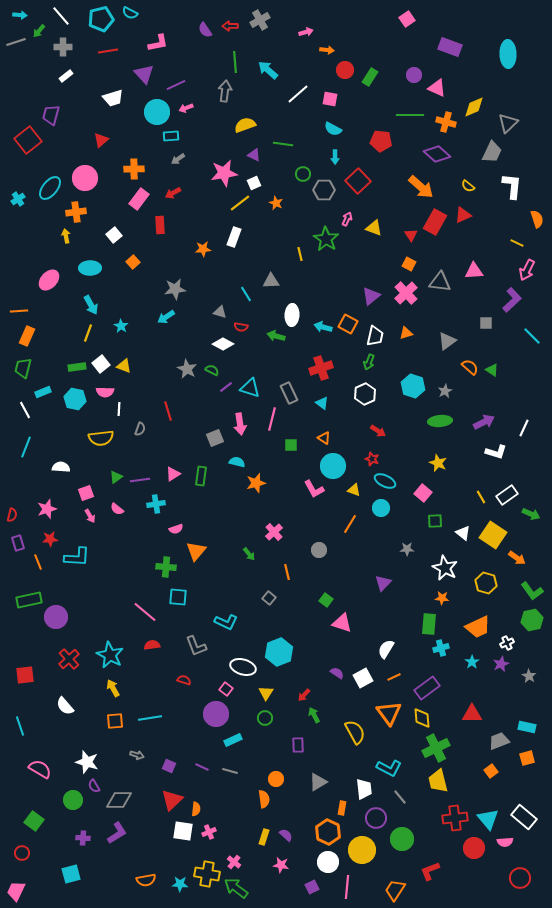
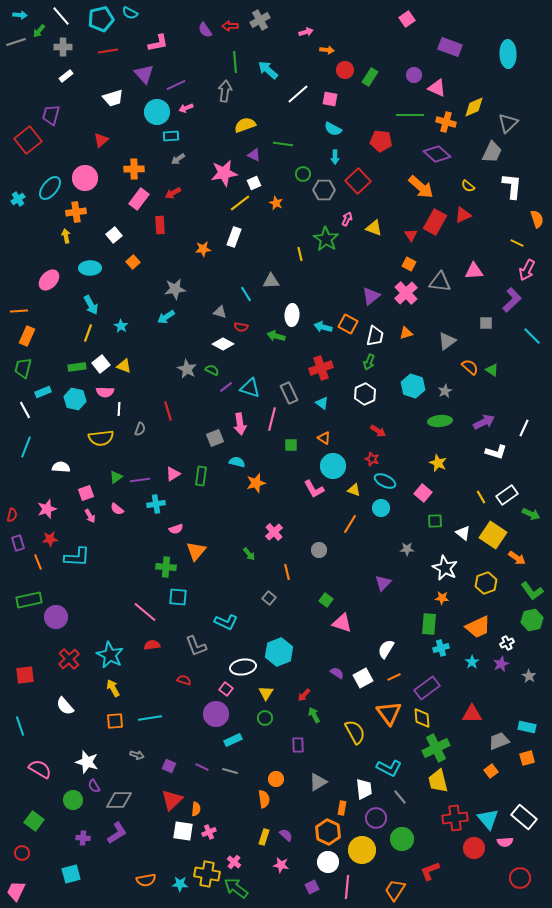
yellow hexagon at (486, 583): rotated 25 degrees clockwise
white ellipse at (243, 667): rotated 25 degrees counterclockwise
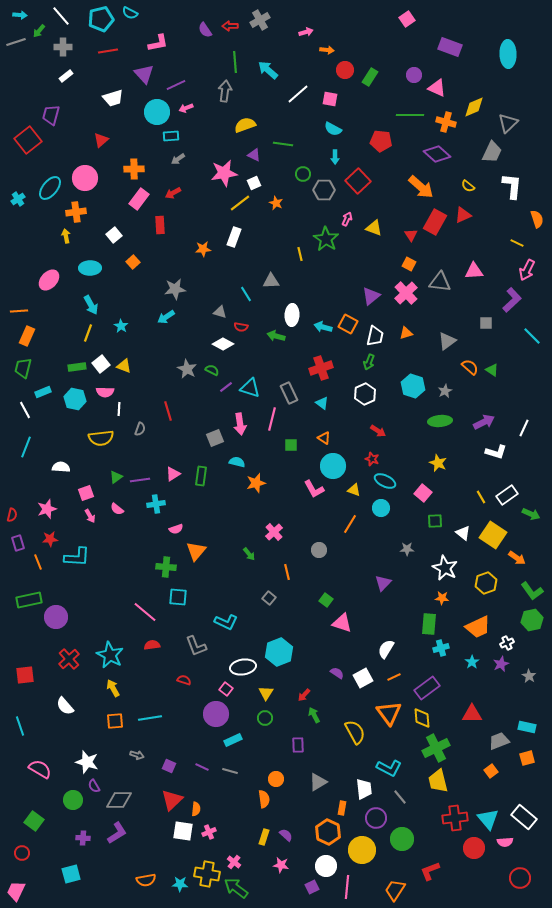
white circle at (328, 862): moved 2 px left, 4 px down
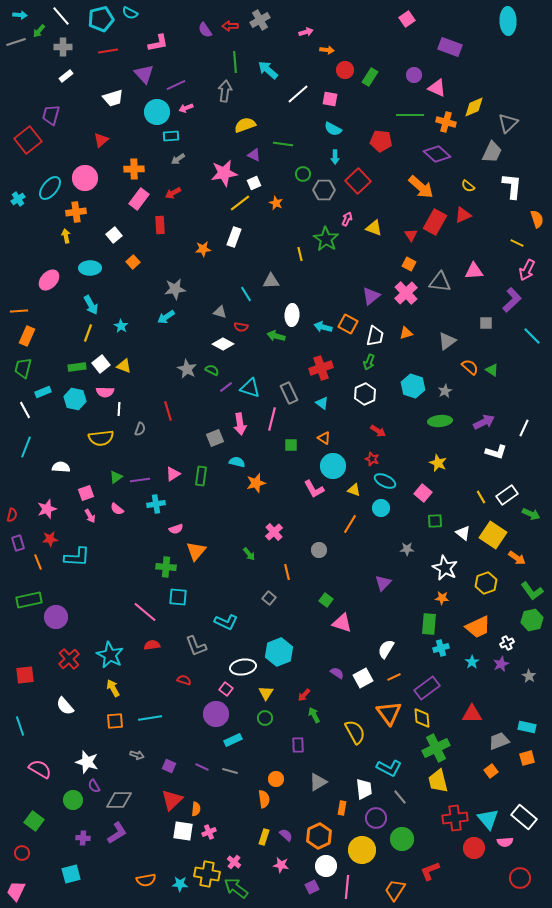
cyan ellipse at (508, 54): moved 33 px up
orange hexagon at (328, 832): moved 9 px left, 4 px down; rotated 10 degrees clockwise
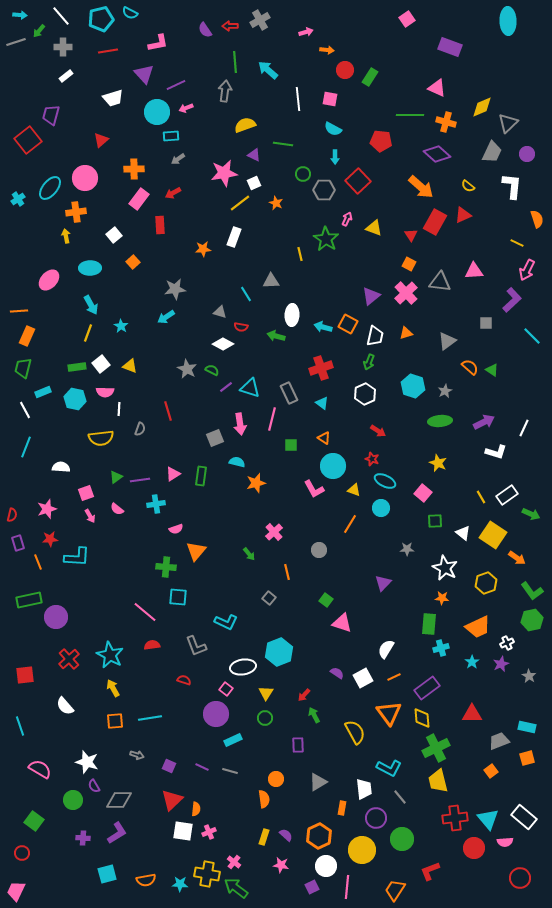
purple circle at (414, 75): moved 113 px right, 79 px down
white line at (298, 94): moved 5 px down; rotated 55 degrees counterclockwise
yellow diamond at (474, 107): moved 8 px right
yellow triangle at (124, 366): moved 6 px right
cyan square at (71, 874): moved 36 px right
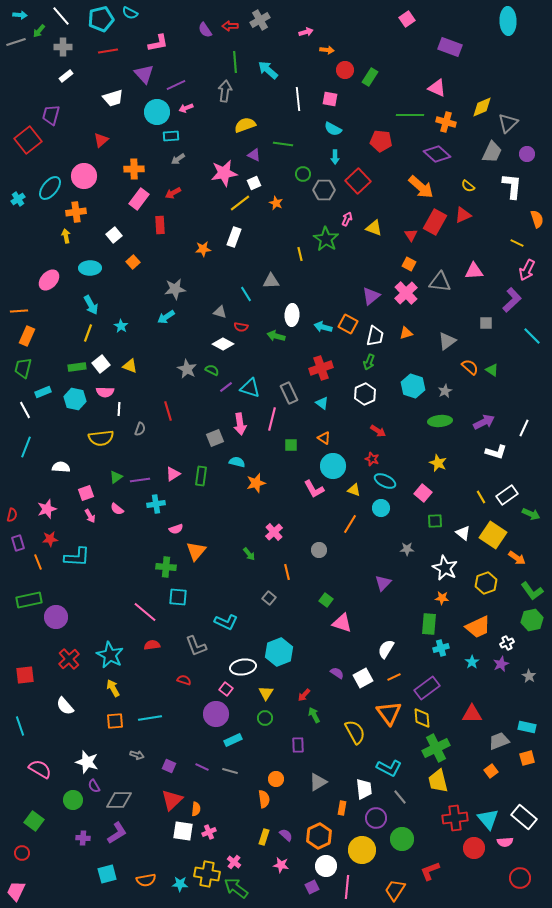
pink circle at (85, 178): moved 1 px left, 2 px up
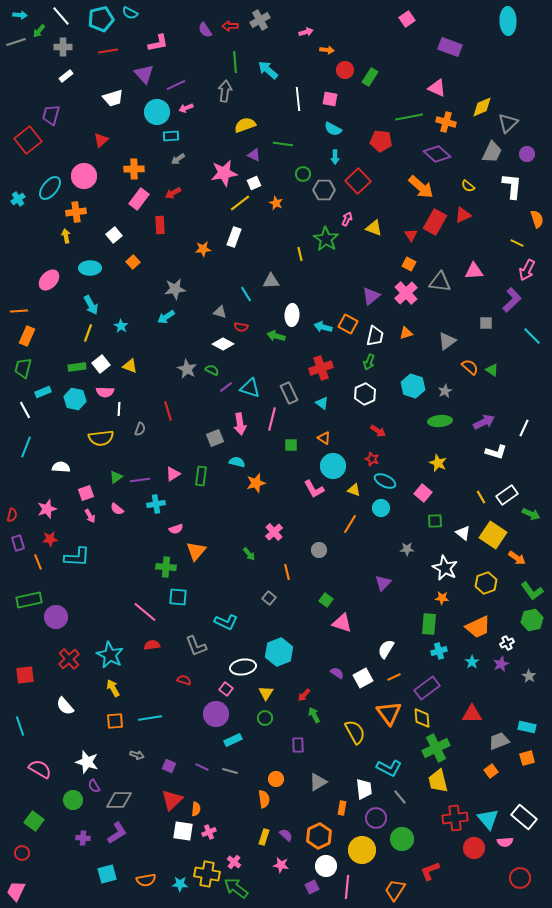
green line at (410, 115): moved 1 px left, 2 px down; rotated 12 degrees counterclockwise
cyan cross at (441, 648): moved 2 px left, 3 px down
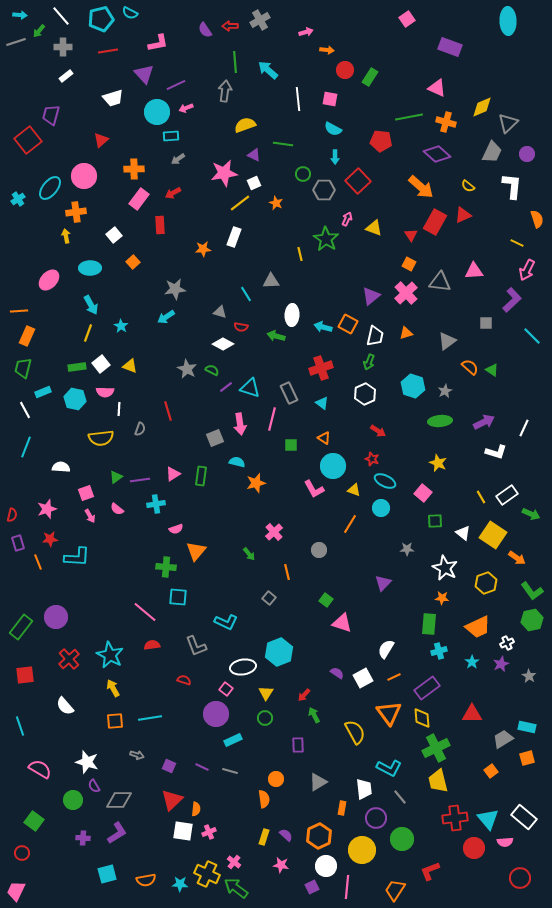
green rectangle at (29, 600): moved 8 px left, 27 px down; rotated 40 degrees counterclockwise
gray trapezoid at (499, 741): moved 4 px right, 2 px up; rotated 10 degrees counterclockwise
yellow cross at (207, 874): rotated 15 degrees clockwise
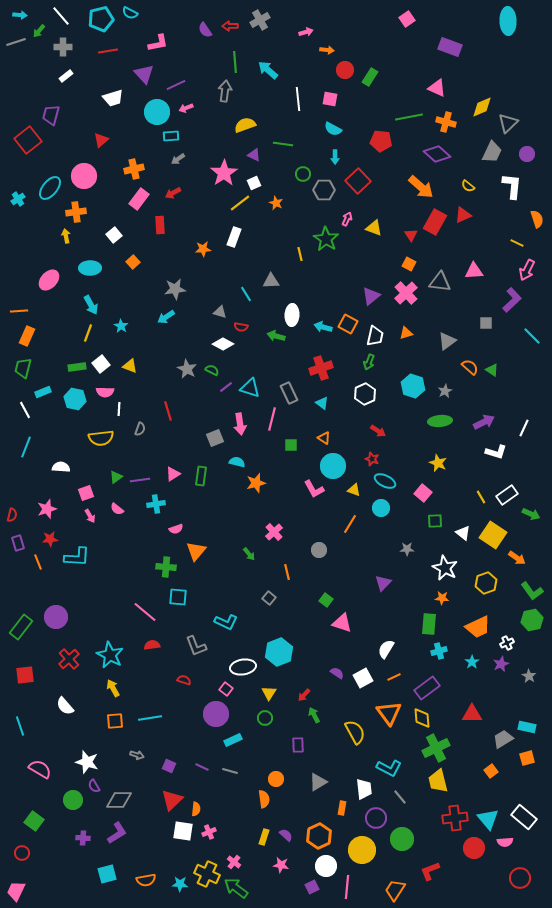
orange cross at (134, 169): rotated 12 degrees counterclockwise
pink star at (224, 173): rotated 24 degrees counterclockwise
yellow triangle at (266, 693): moved 3 px right
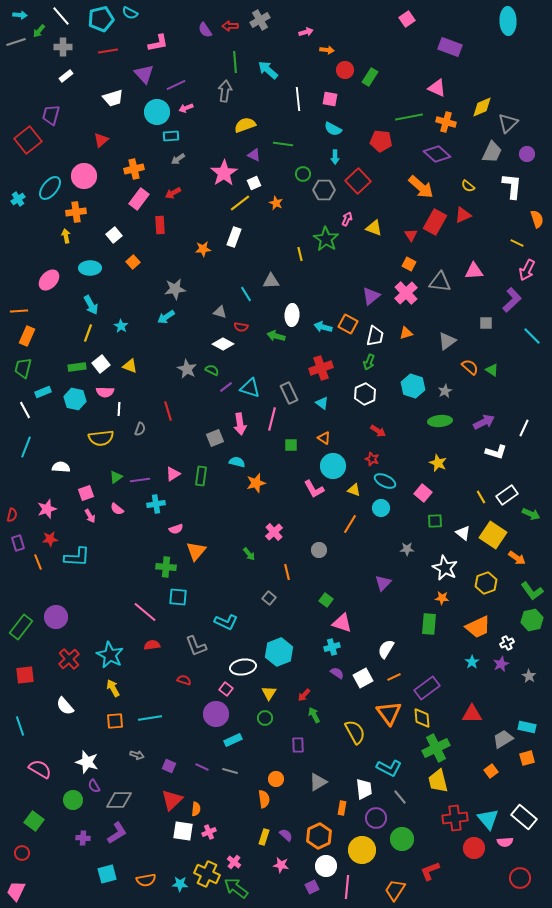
cyan cross at (439, 651): moved 107 px left, 4 px up
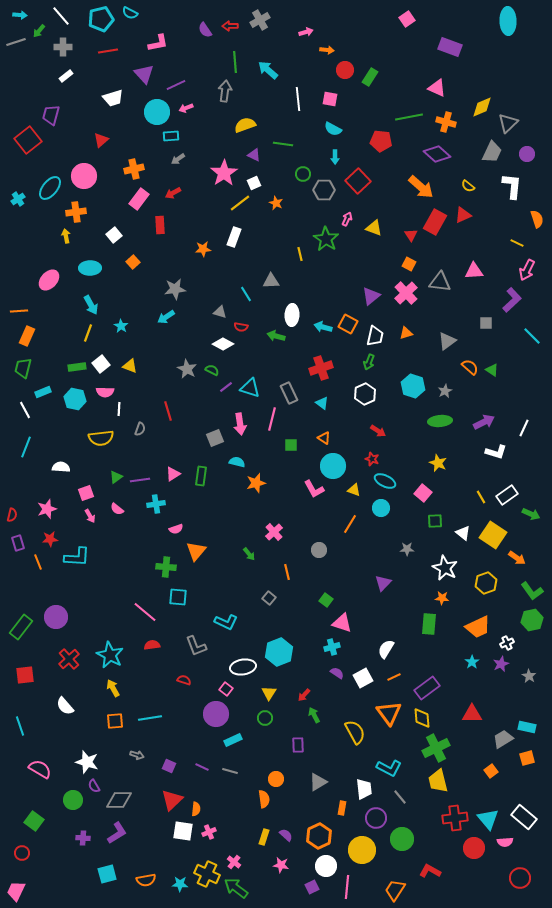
red L-shape at (430, 871): rotated 50 degrees clockwise
